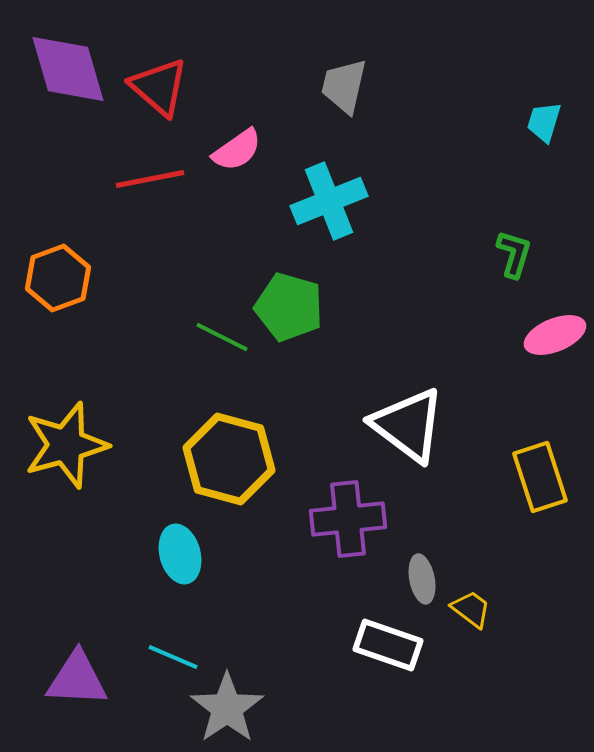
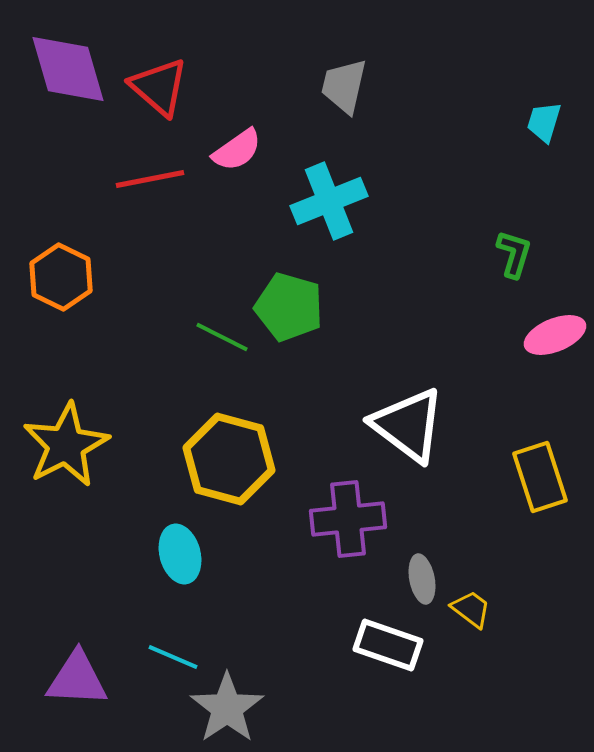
orange hexagon: moved 3 px right, 1 px up; rotated 14 degrees counterclockwise
yellow star: rotated 12 degrees counterclockwise
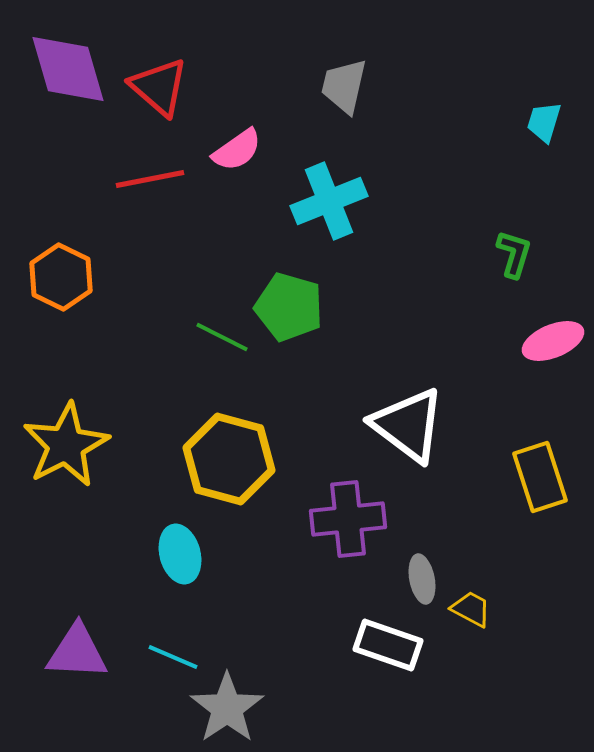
pink ellipse: moved 2 px left, 6 px down
yellow trapezoid: rotated 9 degrees counterclockwise
purple triangle: moved 27 px up
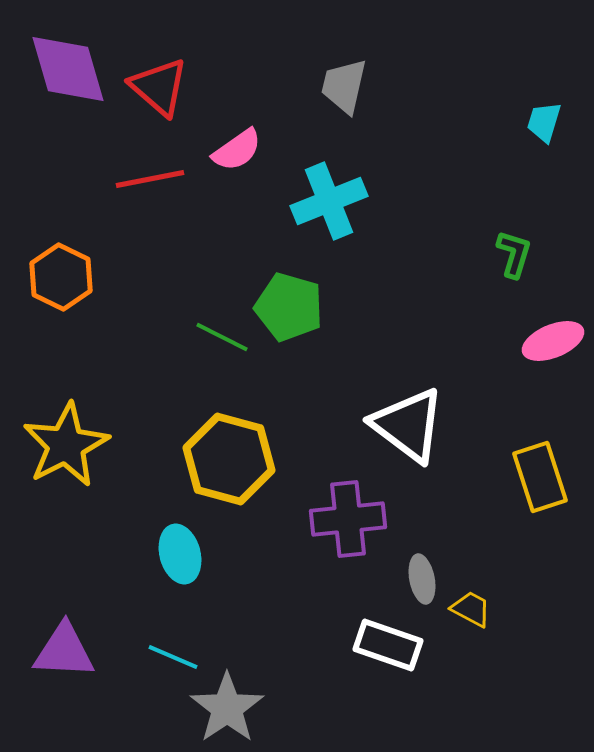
purple triangle: moved 13 px left, 1 px up
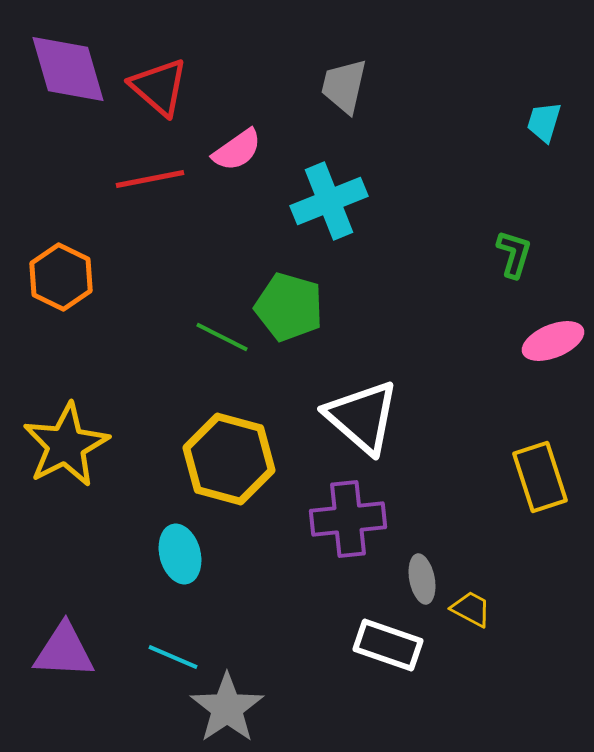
white triangle: moved 46 px left, 8 px up; rotated 4 degrees clockwise
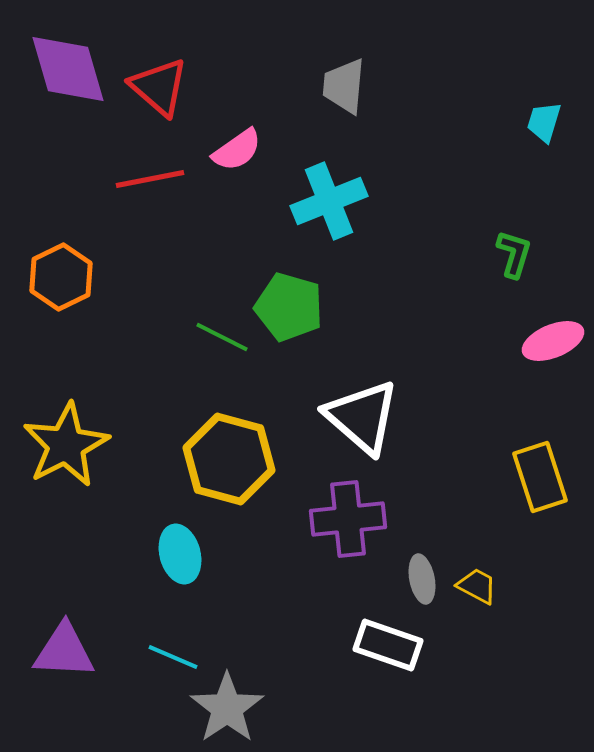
gray trapezoid: rotated 8 degrees counterclockwise
orange hexagon: rotated 8 degrees clockwise
yellow trapezoid: moved 6 px right, 23 px up
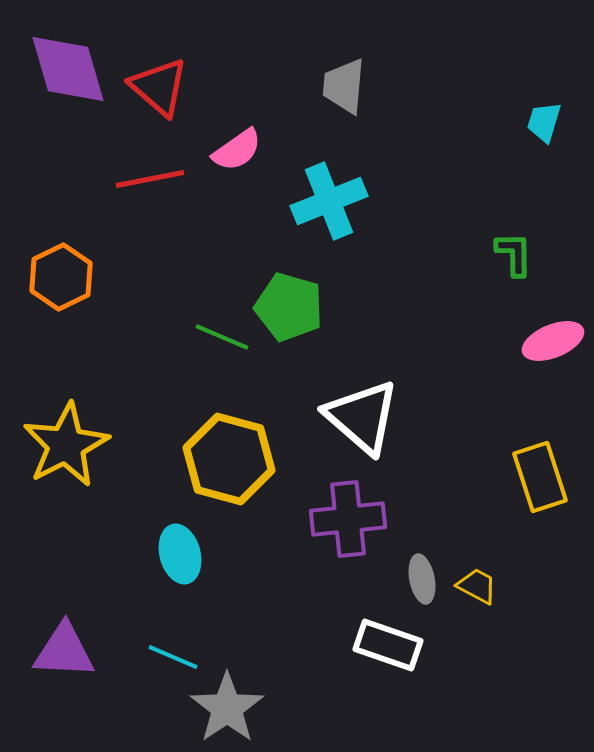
green L-shape: rotated 18 degrees counterclockwise
green line: rotated 4 degrees counterclockwise
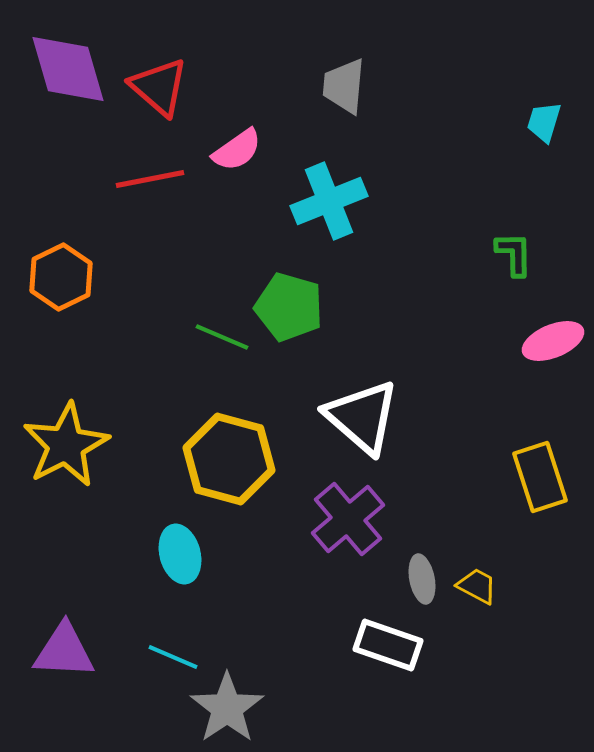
purple cross: rotated 34 degrees counterclockwise
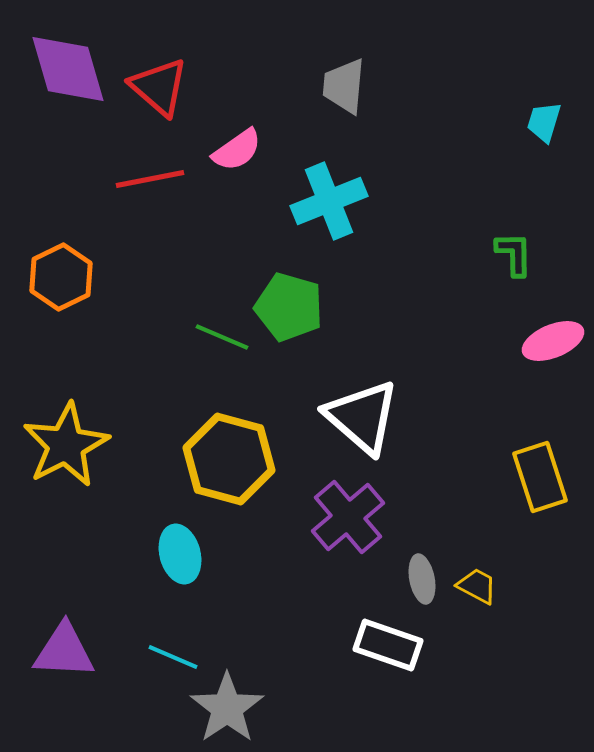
purple cross: moved 2 px up
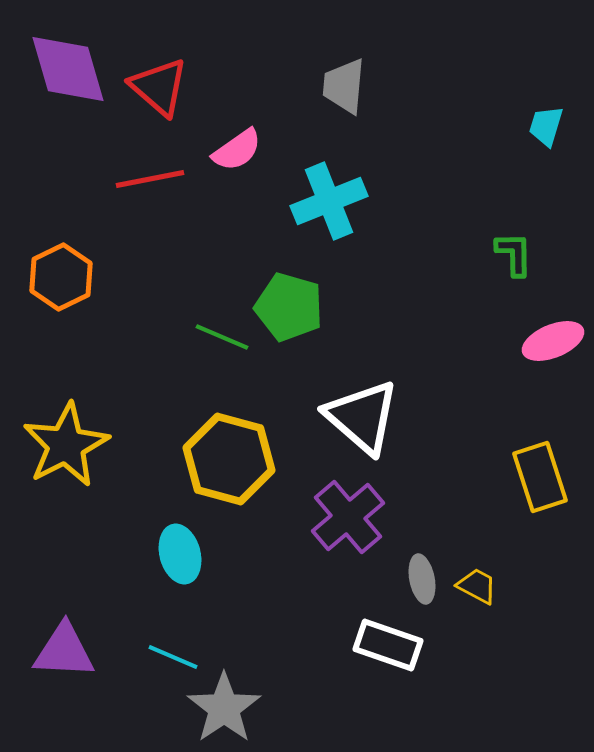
cyan trapezoid: moved 2 px right, 4 px down
gray star: moved 3 px left
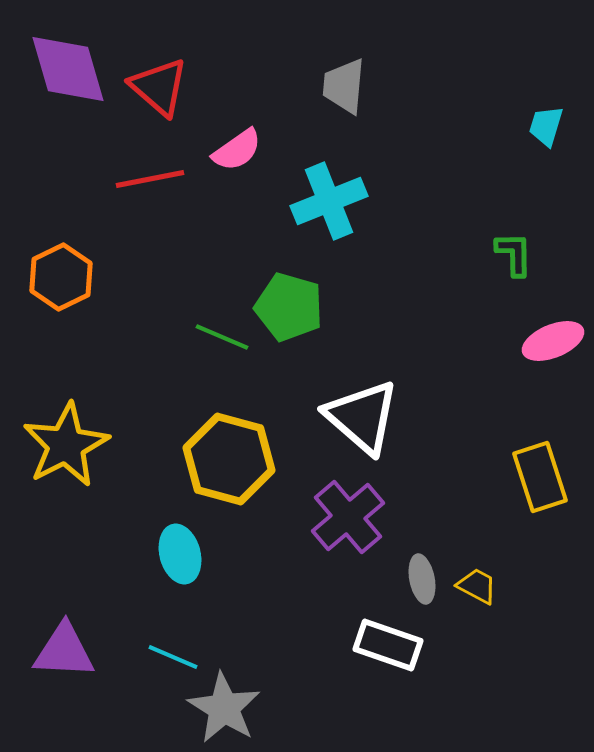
gray star: rotated 6 degrees counterclockwise
